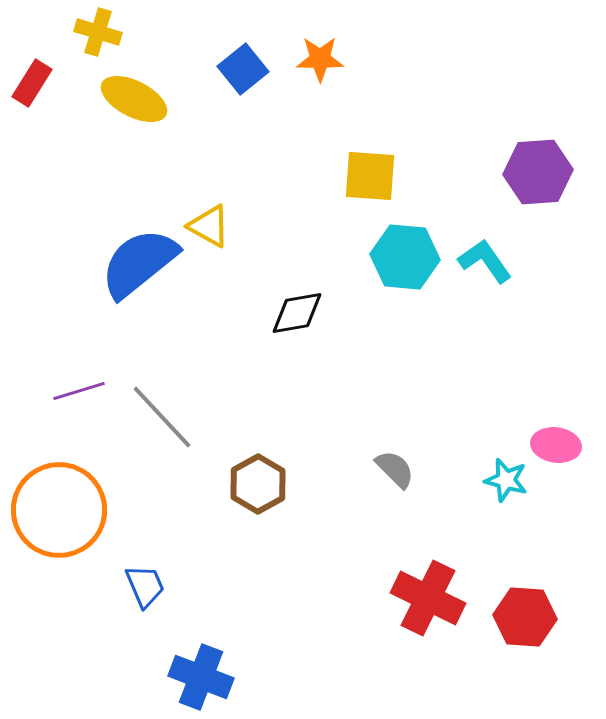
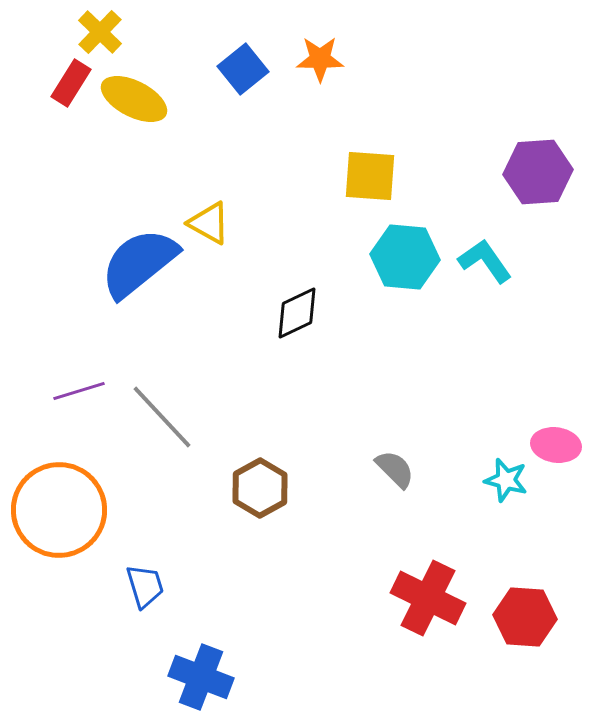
yellow cross: moved 2 px right; rotated 27 degrees clockwise
red rectangle: moved 39 px right
yellow triangle: moved 3 px up
black diamond: rotated 16 degrees counterclockwise
brown hexagon: moved 2 px right, 4 px down
blue trapezoid: rotated 6 degrees clockwise
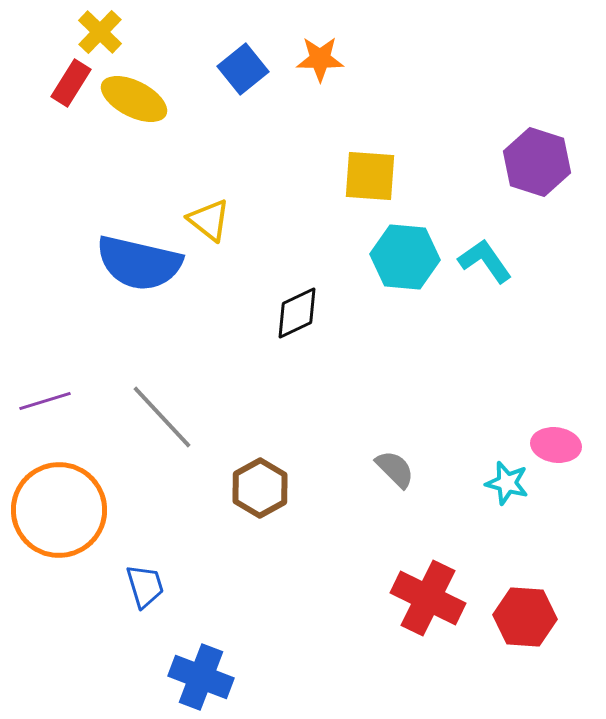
purple hexagon: moved 1 px left, 10 px up; rotated 22 degrees clockwise
yellow triangle: moved 3 px up; rotated 9 degrees clockwise
blue semicircle: rotated 128 degrees counterclockwise
purple line: moved 34 px left, 10 px down
cyan star: moved 1 px right, 3 px down
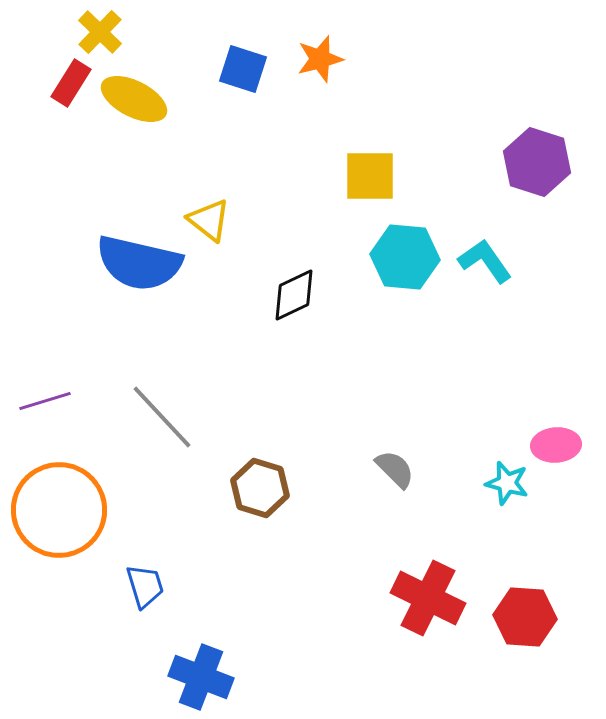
orange star: rotated 15 degrees counterclockwise
blue square: rotated 33 degrees counterclockwise
yellow square: rotated 4 degrees counterclockwise
black diamond: moved 3 px left, 18 px up
pink ellipse: rotated 12 degrees counterclockwise
brown hexagon: rotated 14 degrees counterclockwise
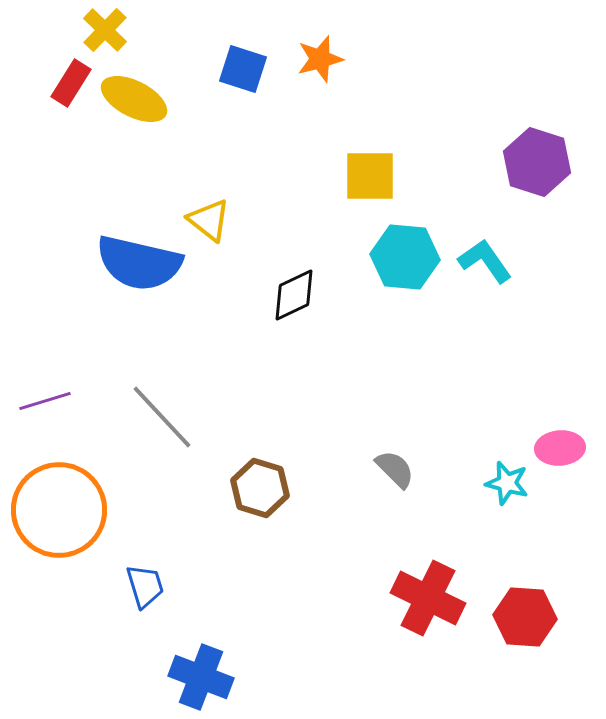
yellow cross: moved 5 px right, 2 px up
pink ellipse: moved 4 px right, 3 px down
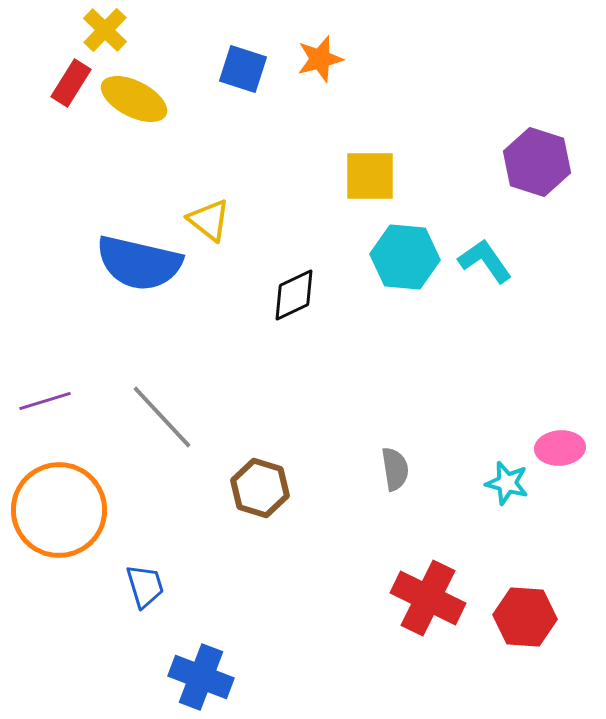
gray semicircle: rotated 36 degrees clockwise
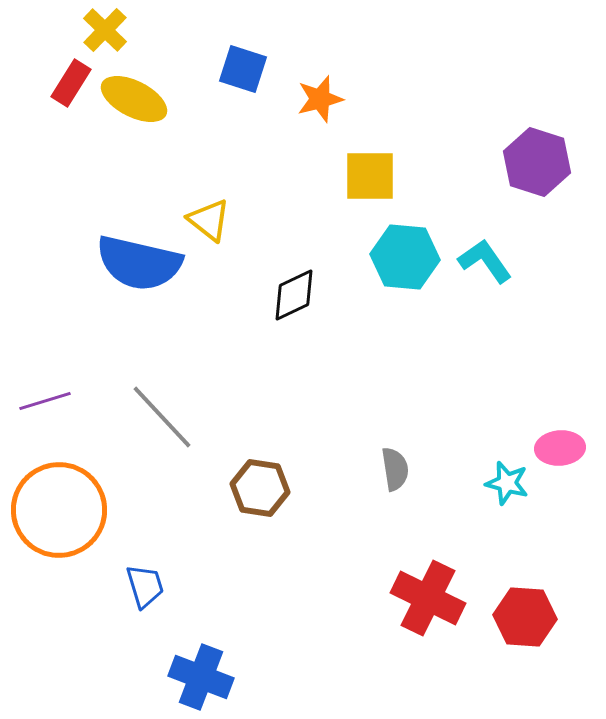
orange star: moved 40 px down
brown hexagon: rotated 8 degrees counterclockwise
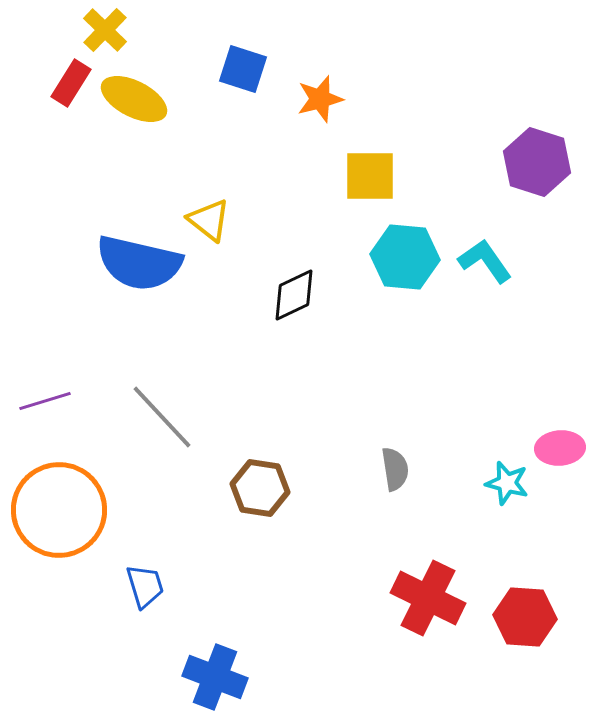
blue cross: moved 14 px right
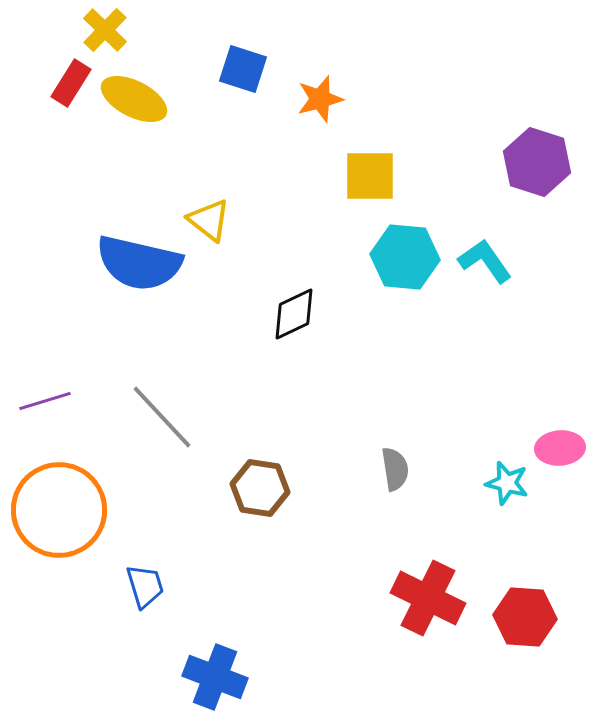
black diamond: moved 19 px down
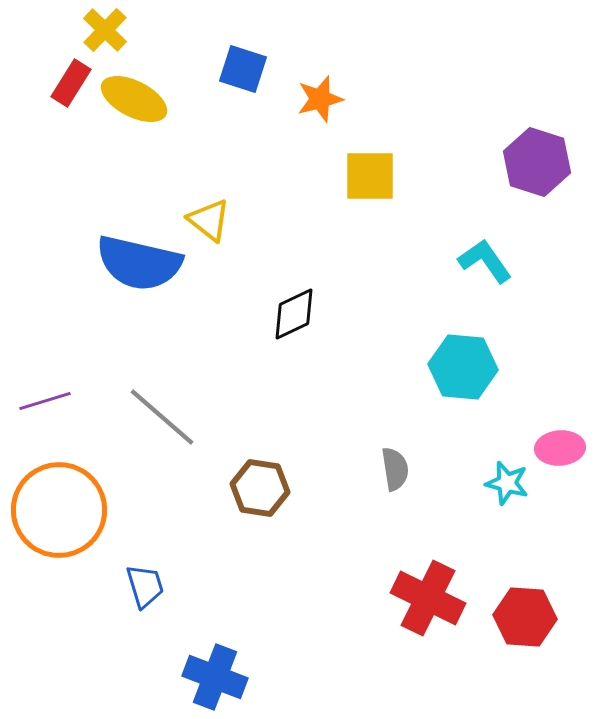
cyan hexagon: moved 58 px right, 110 px down
gray line: rotated 6 degrees counterclockwise
